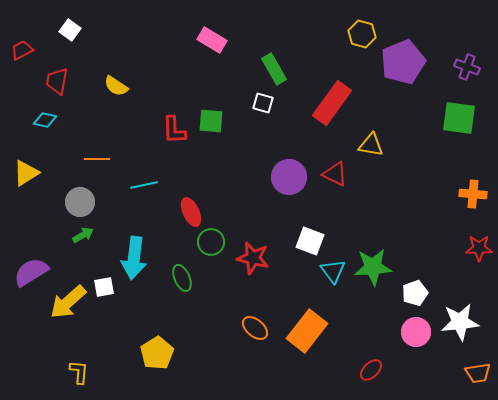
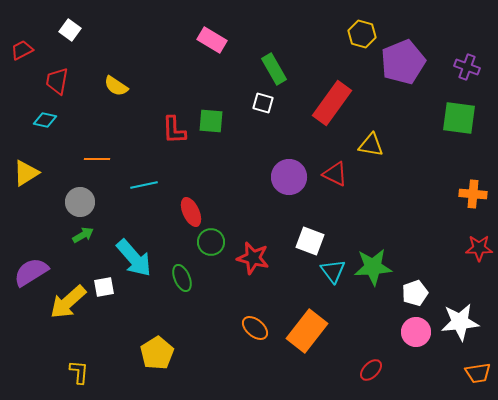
cyan arrow at (134, 258): rotated 48 degrees counterclockwise
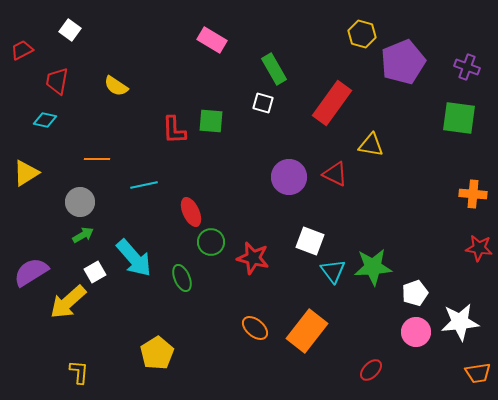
red star at (479, 248): rotated 8 degrees clockwise
white square at (104, 287): moved 9 px left, 15 px up; rotated 20 degrees counterclockwise
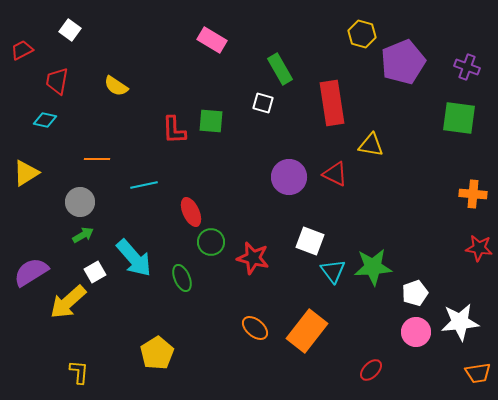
green rectangle at (274, 69): moved 6 px right
red rectangle at (332, 103): rotated 45 degrees counterclockwise
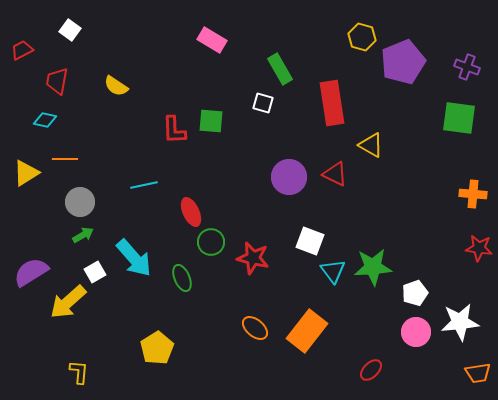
yellow hexagon at (362, 34): moved 3 px down
yellow triangle at (371, 145): rotated 20 degrees clockwise
orange line at (97, 159): moved 32 px left
yellow pentagon at (157, 353): moved 5 px up
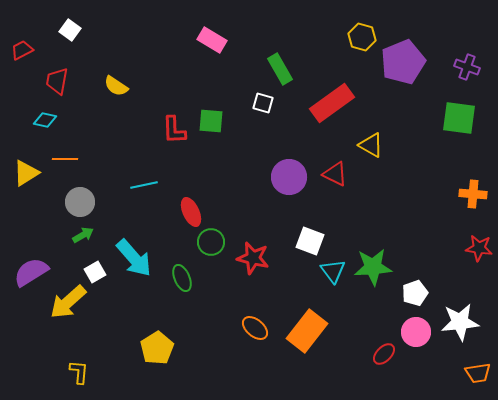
red rectangle at (332, 103): rotated 63 degrees clockwise
red ellipse at (371, 370): moved 13 px right, 16 px up
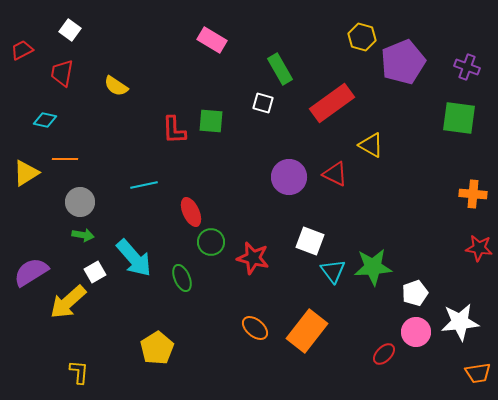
red trapezoid at (57, 81): moved 5 px right, 8 px up
green arrow at (83, 235): rotated 40 degrees clockwise
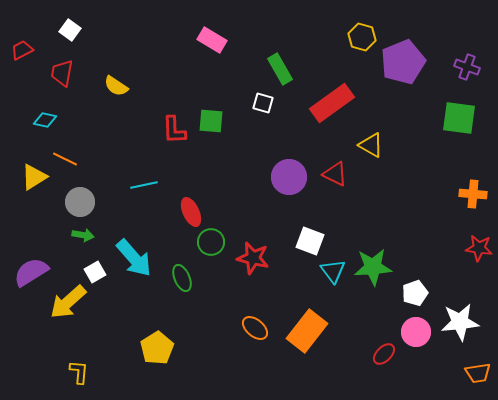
orange line at (65, 159): rotated 25 degrees clockwise
yellow triangle at (26, 173): moved 8 px right, 4 px down
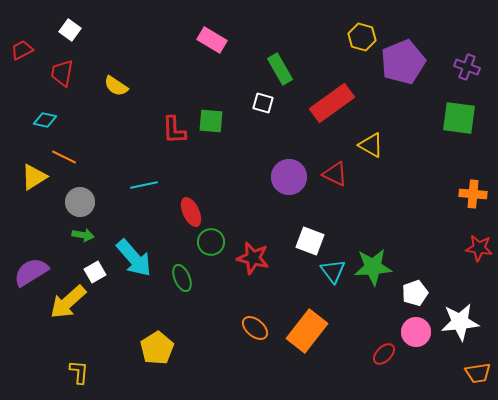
orange line at (65, 159): moved 1 px left, 2 px up
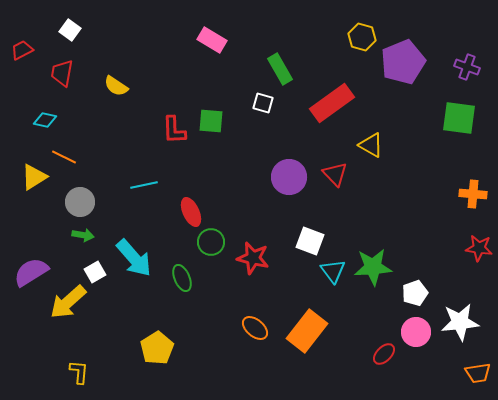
red triangle at (335, 174): rotated 20 degrees clockwise
